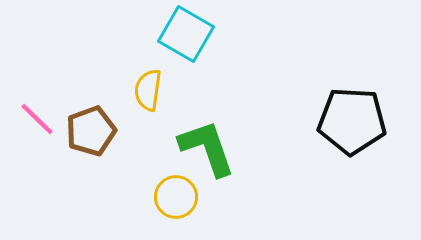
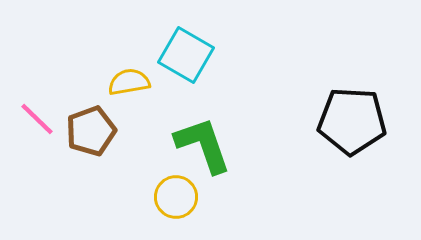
cyan square: moved 21 px down
yellow semicircle: moved 19 px left, 8 px up; rotated 72 degrees clockwise
green L-shape: moved 4 px left, 3 px up
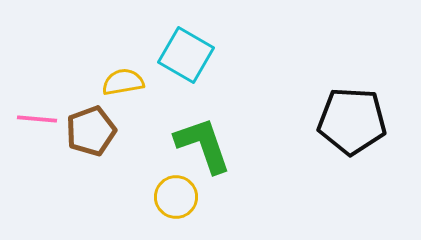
yellow semicircle: moved 6 px left
pink line: rotated 39 degrees counterclockwise
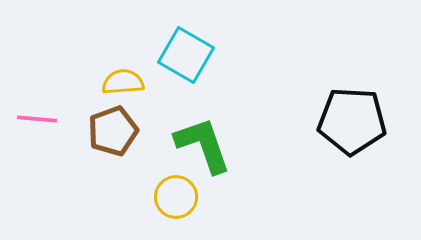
yellow semicircle: rotated 6 degrees clockwise
brown pentagon: moved 22 px right
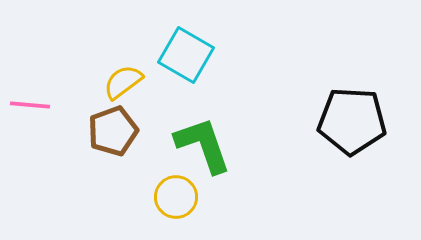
yellow semicircle: rotated 33 degrees counterclockwise
pink line: moved 7 px left, 14 px up
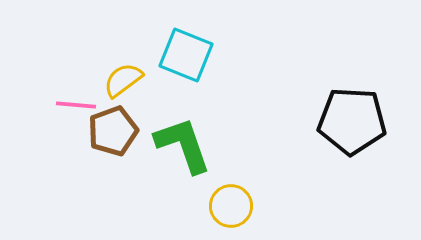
cyan square: rotated 8 degrees counterclockwise
yellow semicircle: moved 2 px up
pink line: moved 46 px right
green L-shape: moved 20 px left
yellow circle: moved 55 px right, 9 px down
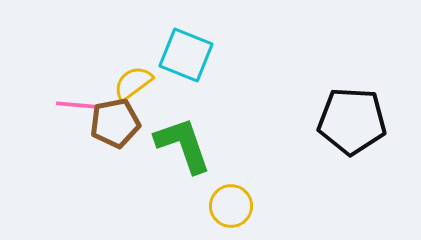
yellow semicircle: moved 10 px right, 3 px down
brown pentagon: moved 2 px right, 8 px up; rotated 9 degrees clockwise
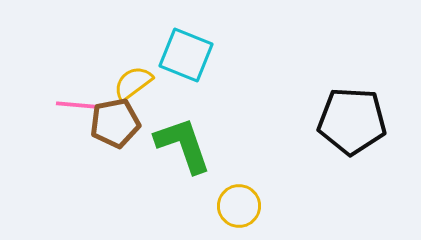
yellow circle: moved 8 px right
